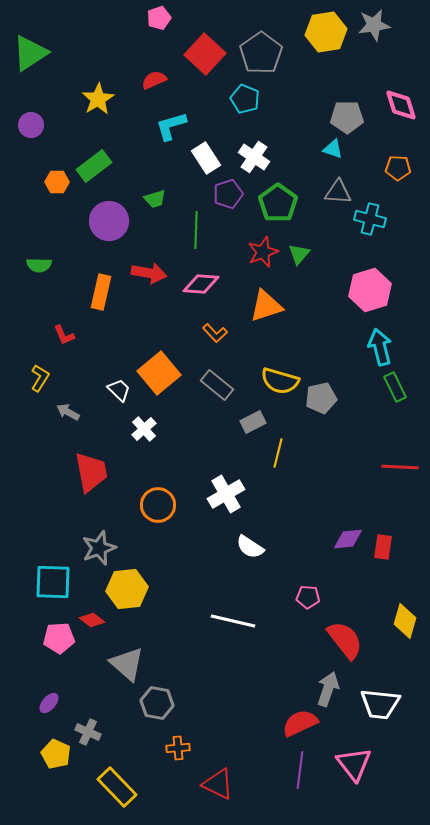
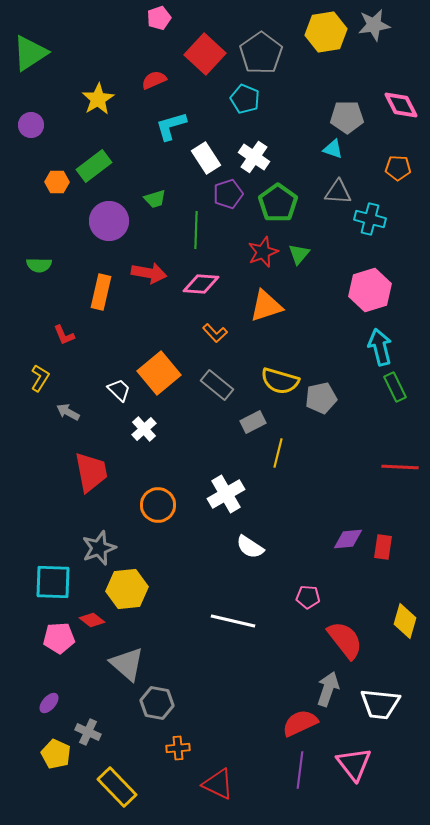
pink diamond at (401, 105): rotated 9 degrees counterclockwise
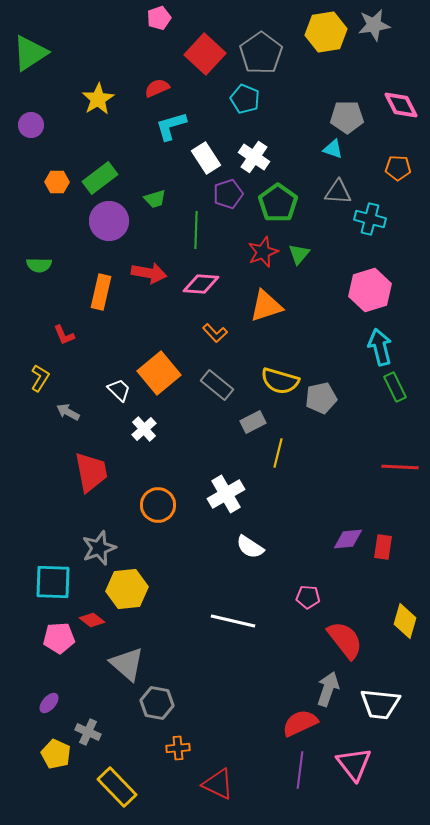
red semicircle at (154, 80): moved 3 px right, 8 px down
green rectangle at (94, 166): moved 6 px right, 12 px down
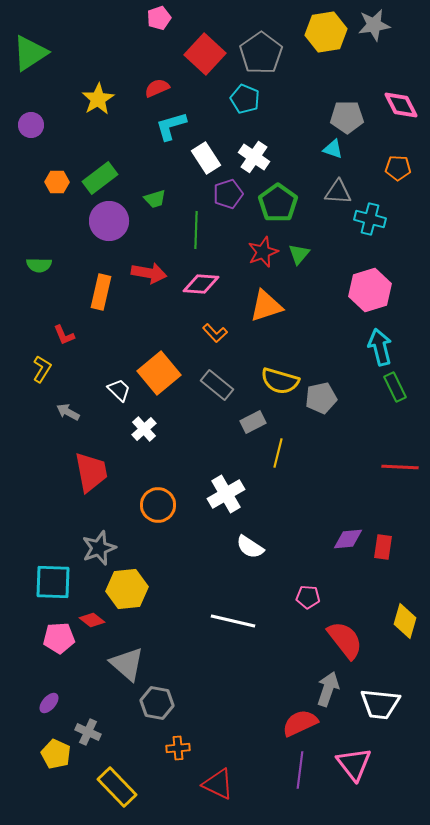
yellow L-shape at (40, 378): moved 2 px right, 9 px up
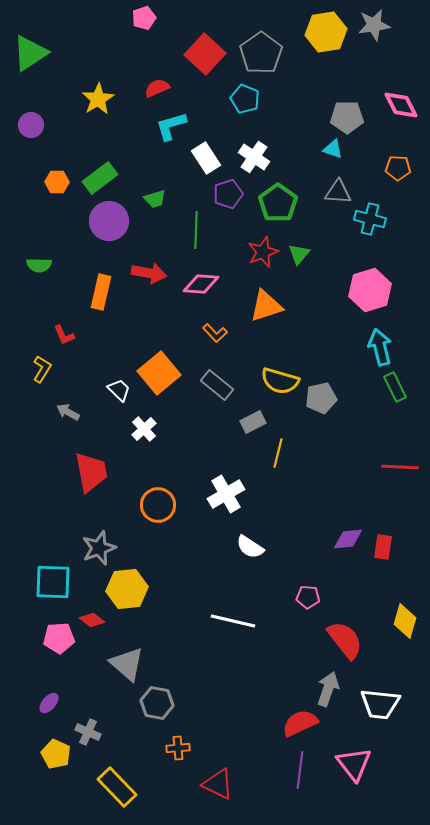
pink pentagon at (159, 18): moved 15 px left
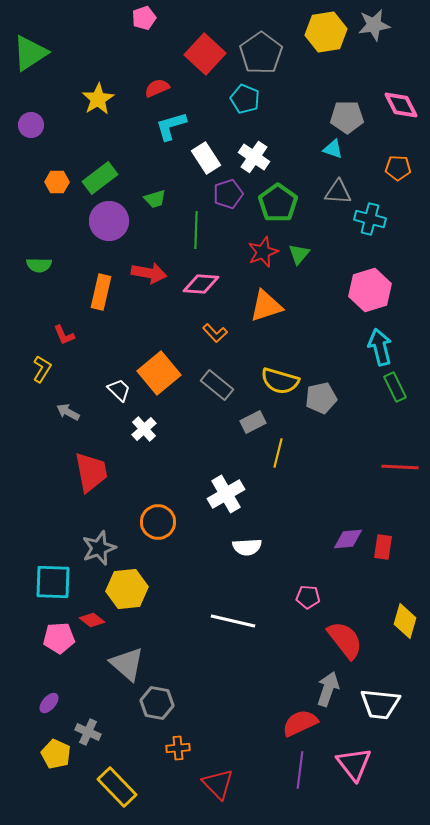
orange circle at (158, 505): moved 17 px down
white semicircle at (250, 547): moved 3 px left; rotated 36 degrees counterclockwise
red triangle at (218, 784): rotated 20 degrees clockwise
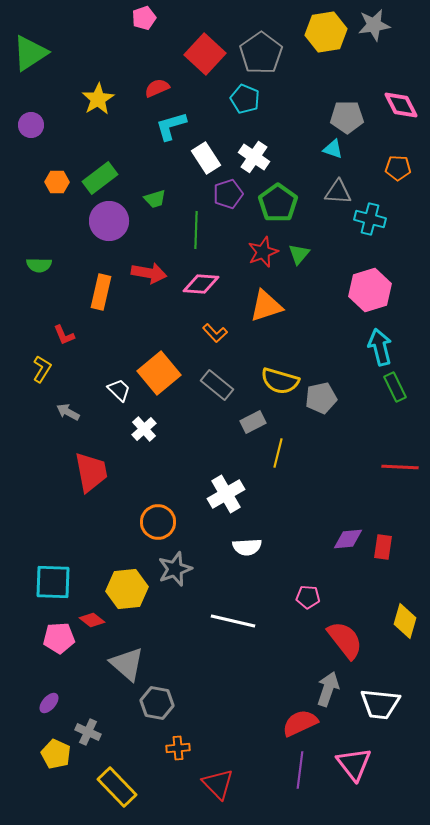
gray star at (99, 548): moved 76 px right, 21 px down
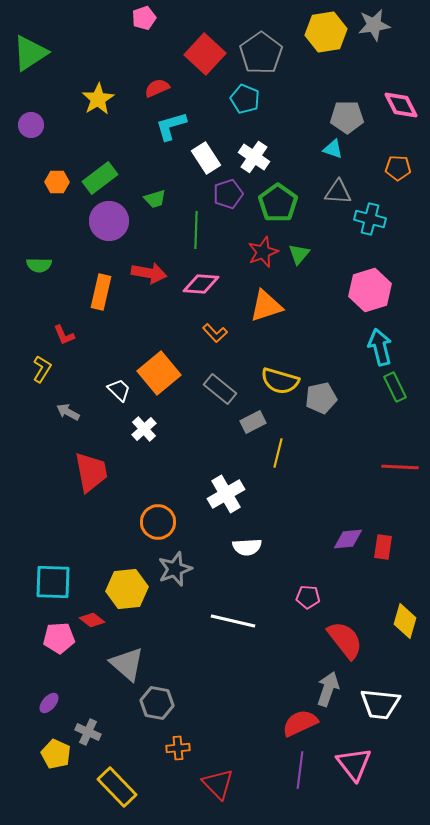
gray rectangle at (217, 385): moved 3 px right, 4 px down
